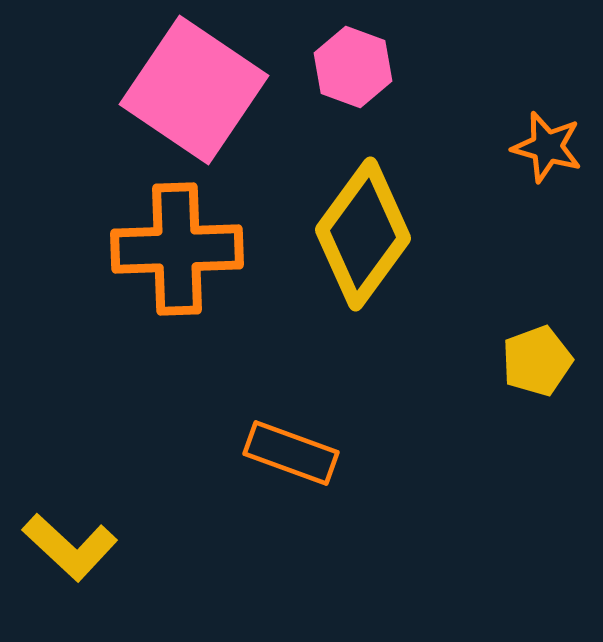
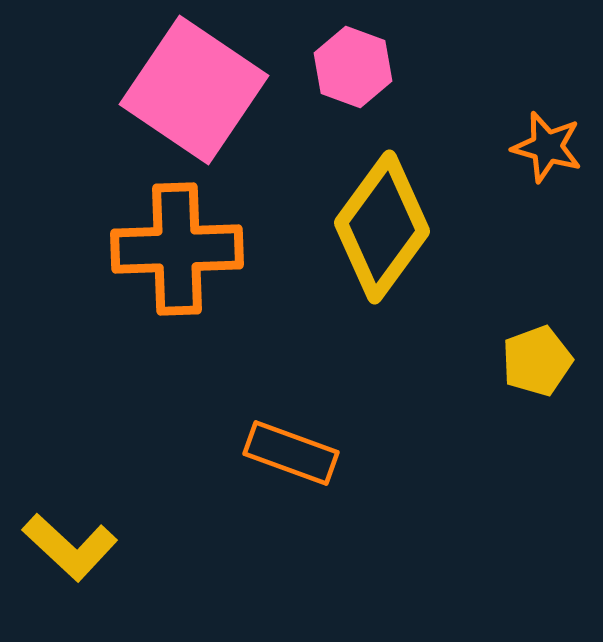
yellow diamond: moved 19 px right, 7 px up
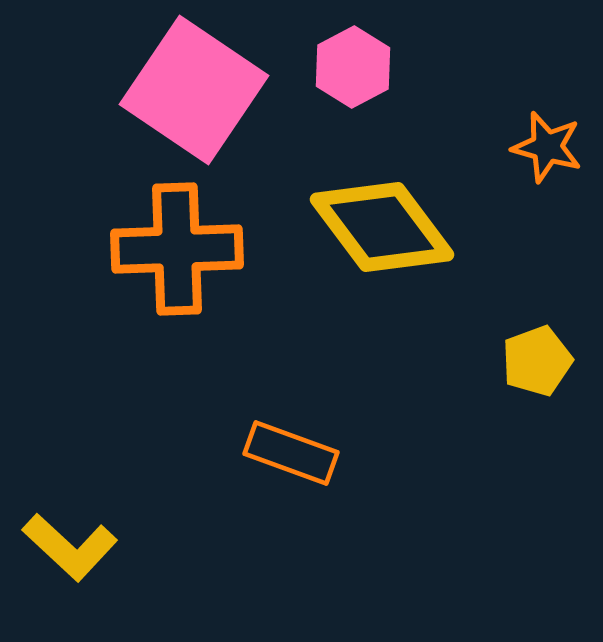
pink hexagon: rotated 12 degrees clockwise
yellow diamond: rotated 73 degrees counterclockwise
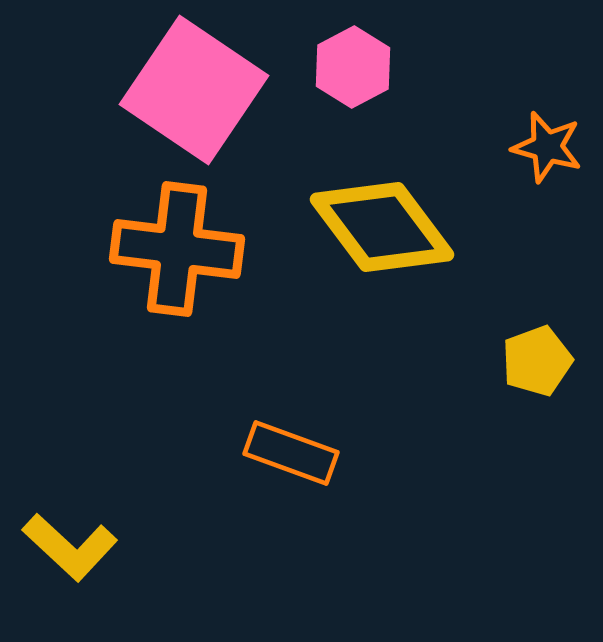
orange cross: rotated 9 degrees clockwise
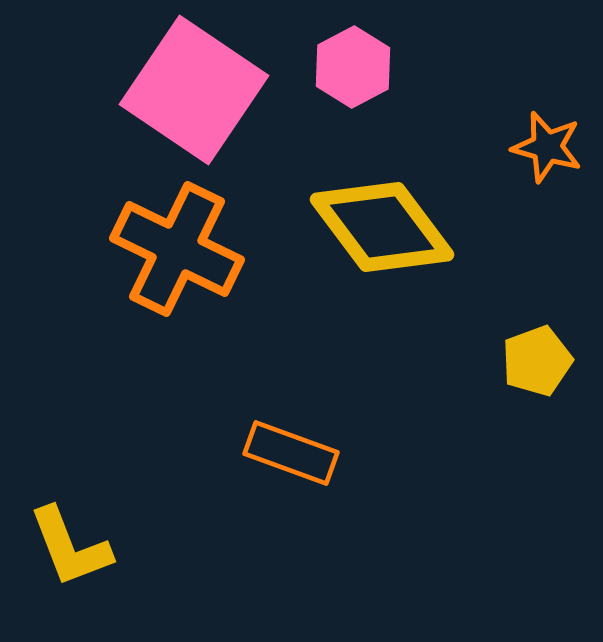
orange cross: rotated 19 degrees clockwise
yellow L-shape: rotated 26 degrees clockwise
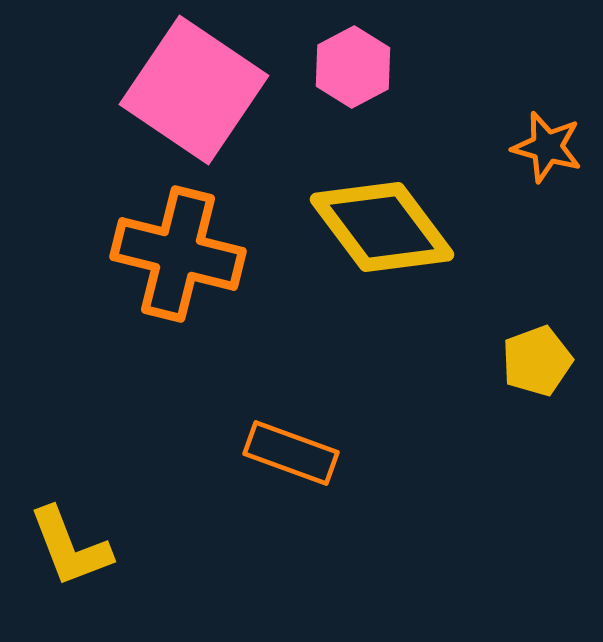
orange cross: moved 1 px right, 5 px down; rotated 12 degrees counterclockwise
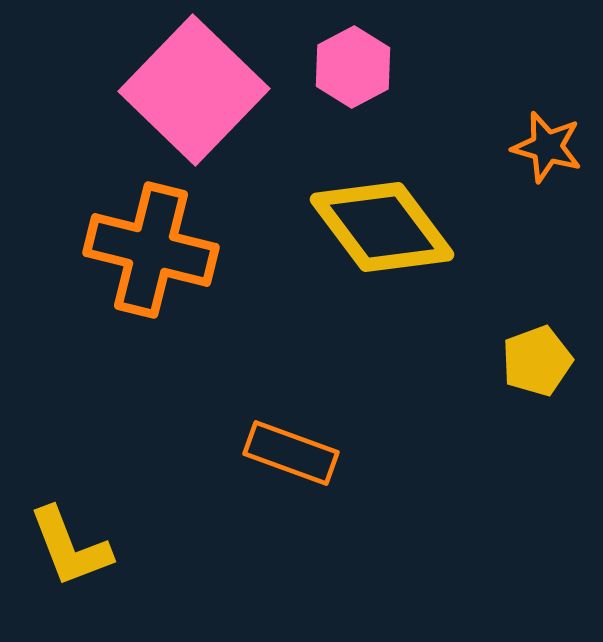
pink square: rotated 10 degrees clockwise
orange cross: moved 27 px left, 4 px up
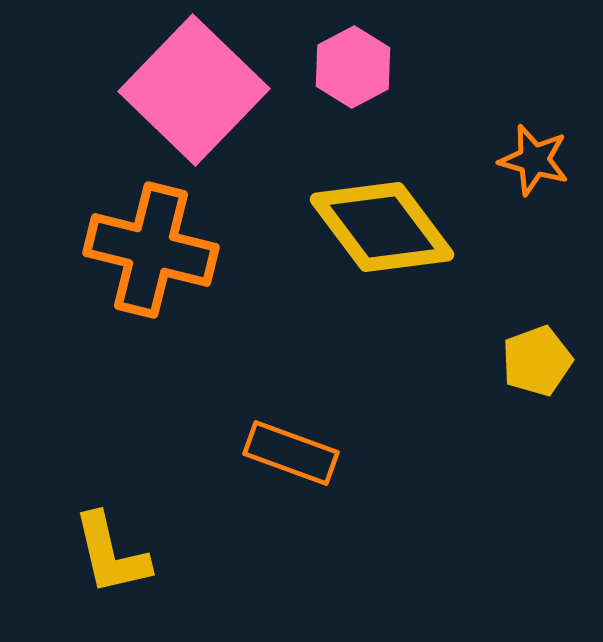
orange star: moved 13 px left, 13 px down
yellow L-shape: moved 41 px right, 7 px down; rotated 8 degrees clockwise
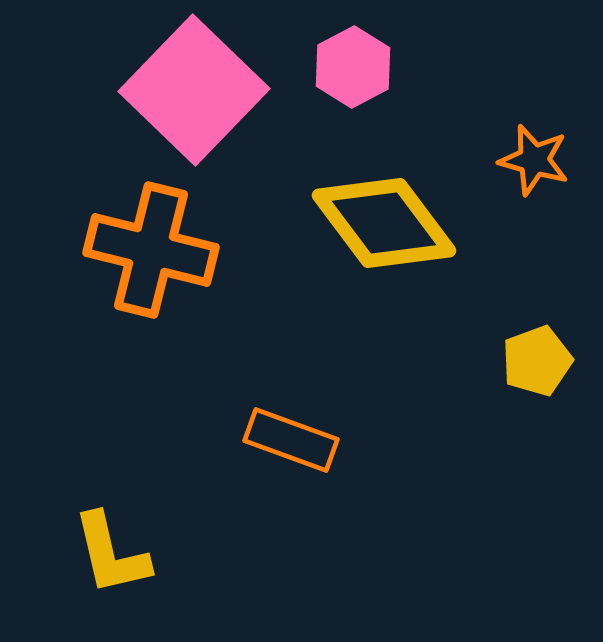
yellow diamond: moved 2 px right, 4 px up
orange rectangle: moved 13 px up
